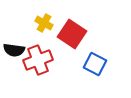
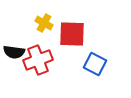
red square: rotated 32 degrees counterclockwise
black semicircle: moved 2 px down
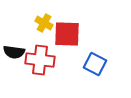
red square: moved 5 px left
red cross: moved 2 px right; rotated 28 degrees clockwise
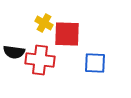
blue square: moved 1 px up; rotated 25 degrees counterclockwise
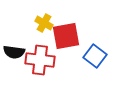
red square: moved 1 px left, 2 px down; rotated 12 degrees counterclockwise
blue square: moved 7 px up; rotated 35 degrees clockwise
